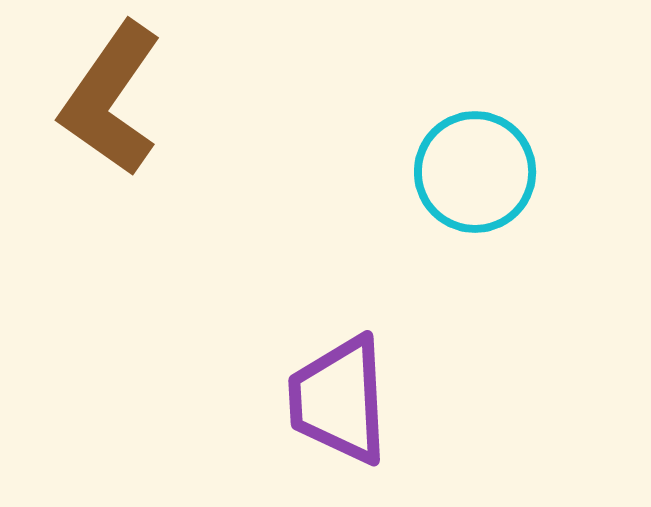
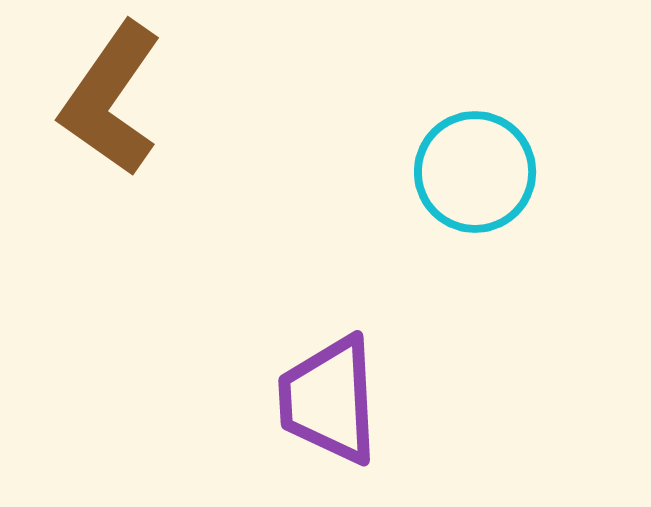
purple trapezoid: moved 10 px left
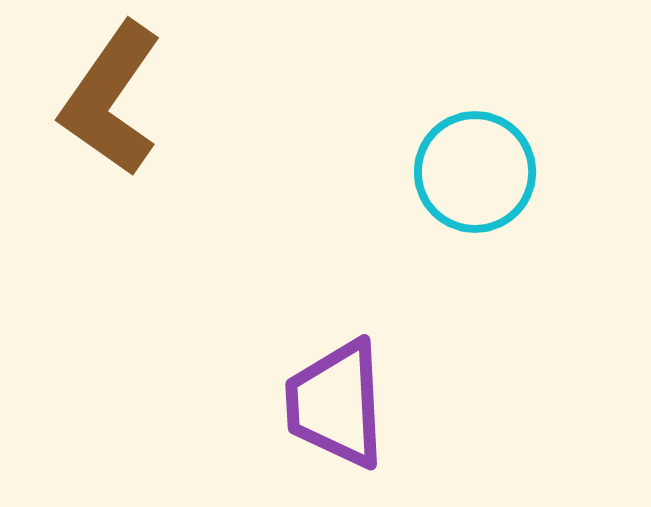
purple trapezoid: moved 7 px right, 4 px down
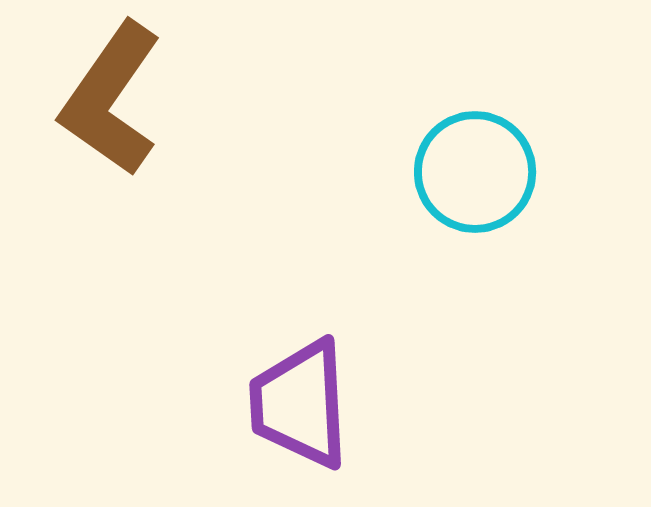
purple trapezoid: moved 36 px left
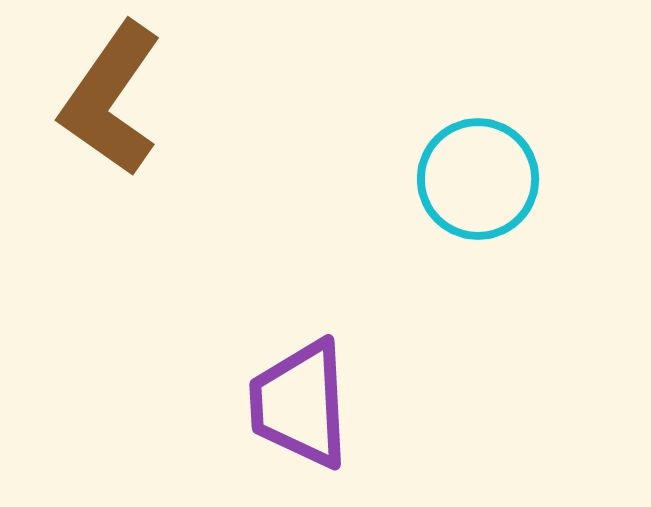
cyan circle: moved 3 px right, 7 px down
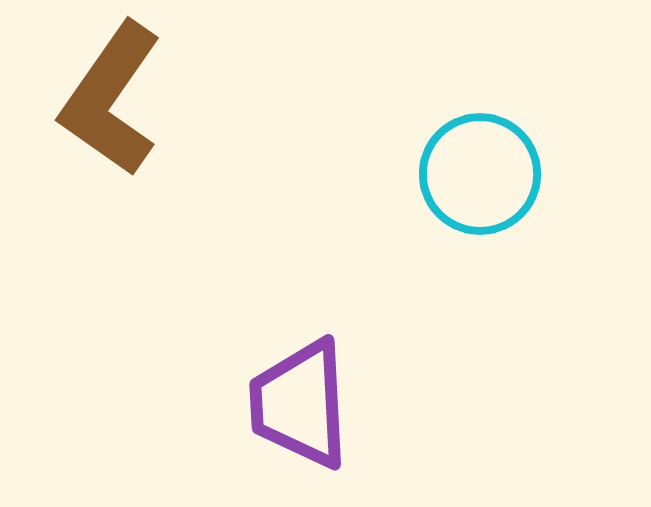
cyan circle: moved 2 px right, 5 px up
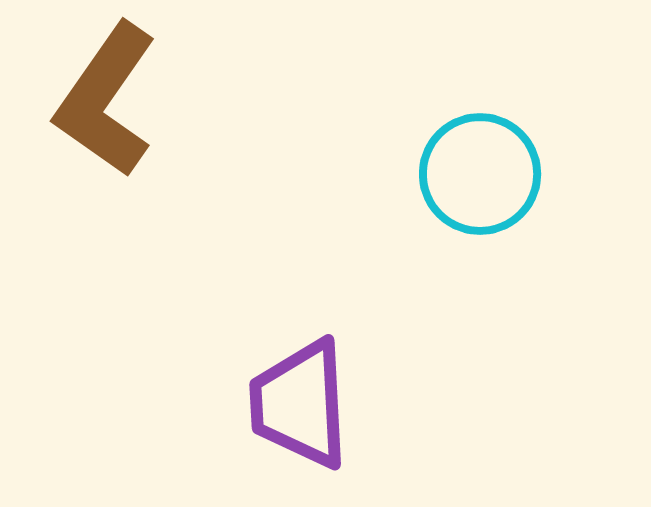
brown L-shape: moved 5 px left, 1 px down
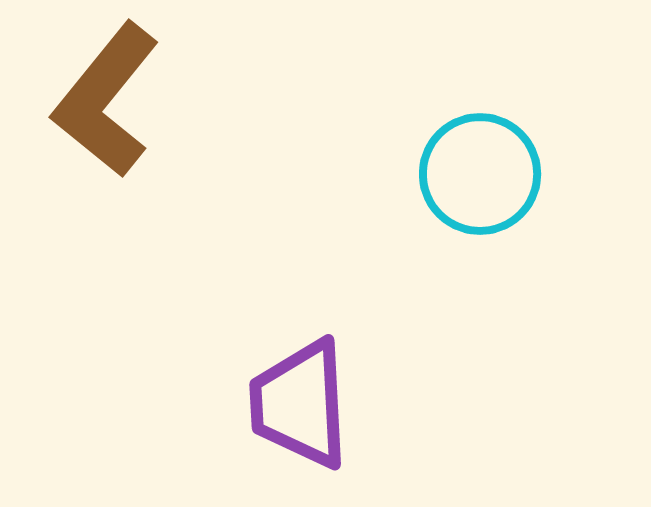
brown L-shape: rotated 4 degrees clockwise
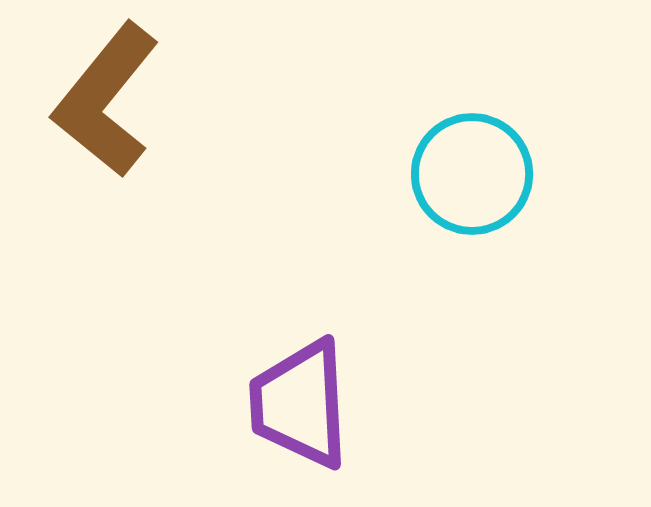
cyan circle: moved 8 px left
